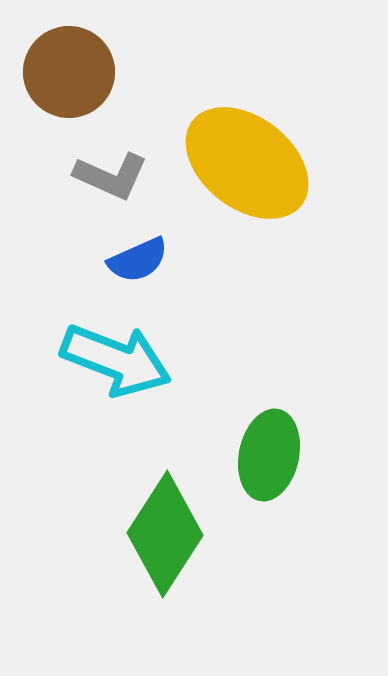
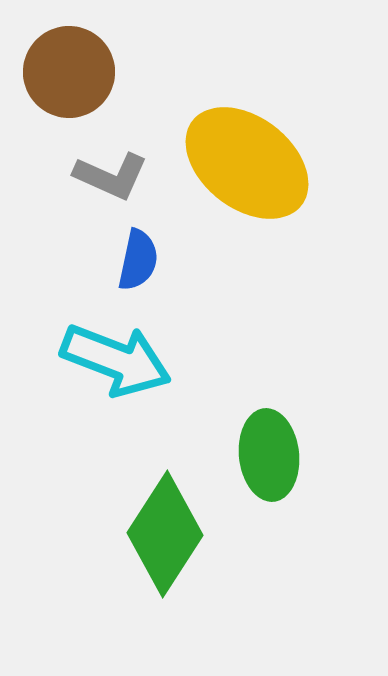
blue semicircle: rotated 54 degrees counterclockwise
green ellipse: rotated 18 degrees counterclockwise
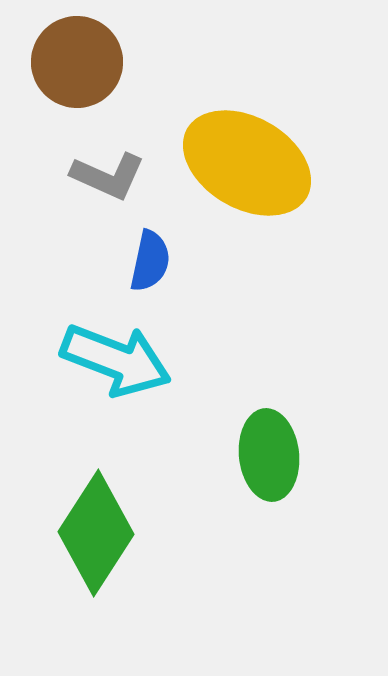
brown circle: moved 8 px right, 10 px up
yellow ellipse: rotated 8 degrees counterclockwise
gray L-shape: moved 3 px left
blue semicircle: moved 12 px right, 1 px down
green diamond: moved 69 px left, 1 px up
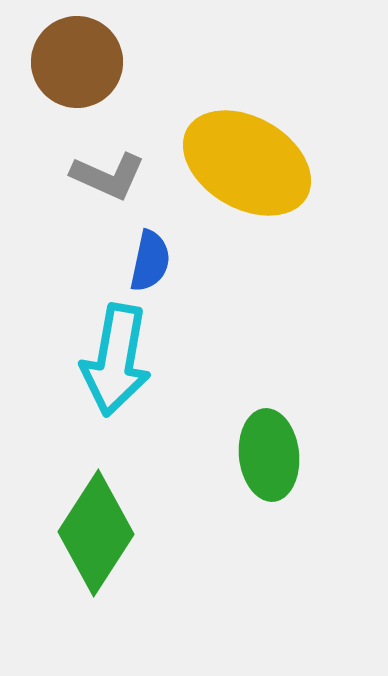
cyan arrow: rotated 79 degrees clockwise
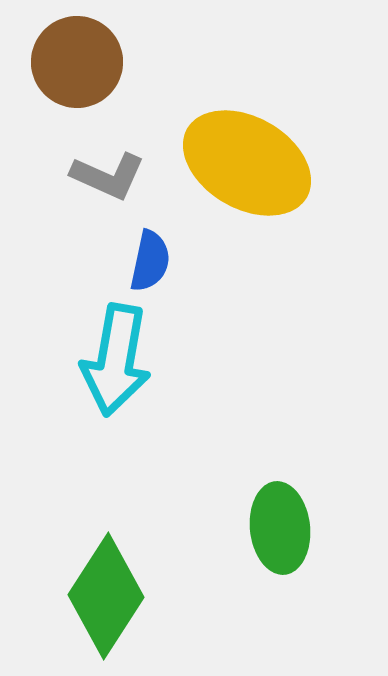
green ellipse: moved 11 px right, 73 px down
green diamond: moved 10 px right, 63 px down
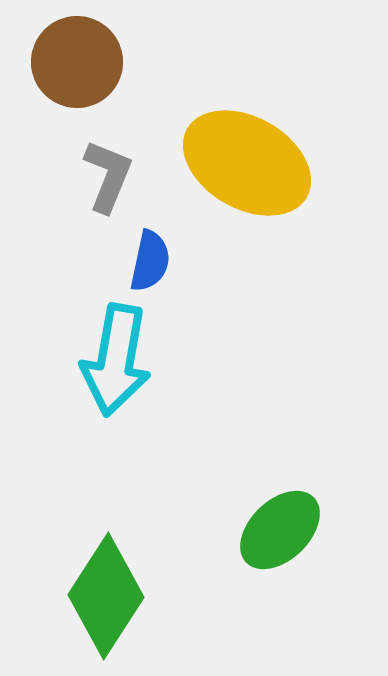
gray L-shape: rotated 92 degrees counterclockwise
green ellipse: moved 2 px down; rotated 52 degrees clockwise
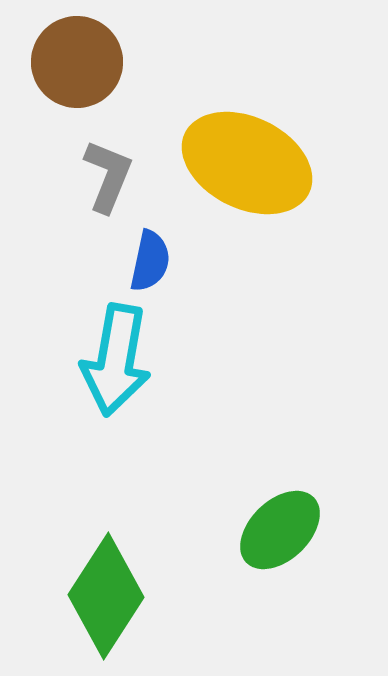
yellow ellipse: rotated 4 degrees counterclockwise
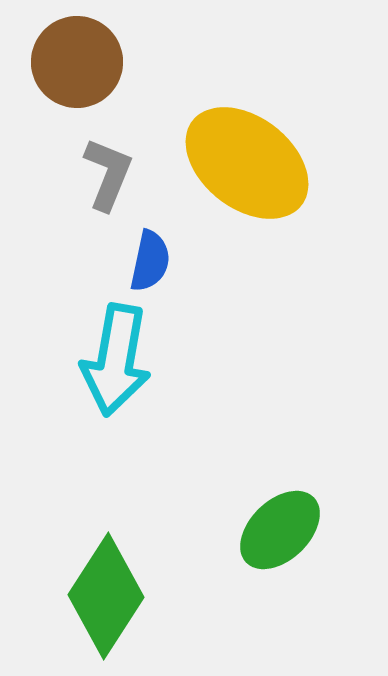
yellow ellipse: rotated 12 degrees clockwise
gray L-shape: moved 2 px up
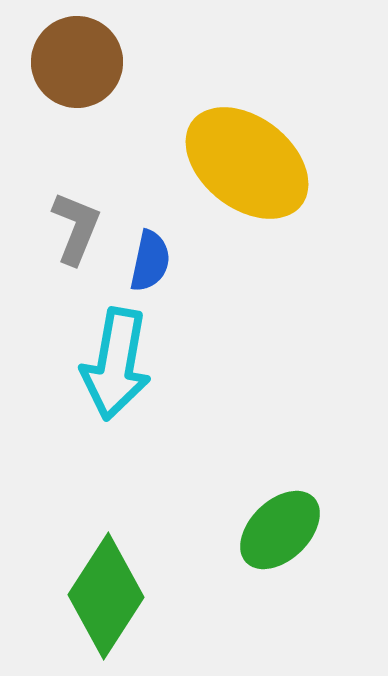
gray L-shape: moved 32 px left, 54 px down
cyan arrow: moved 4 px down
